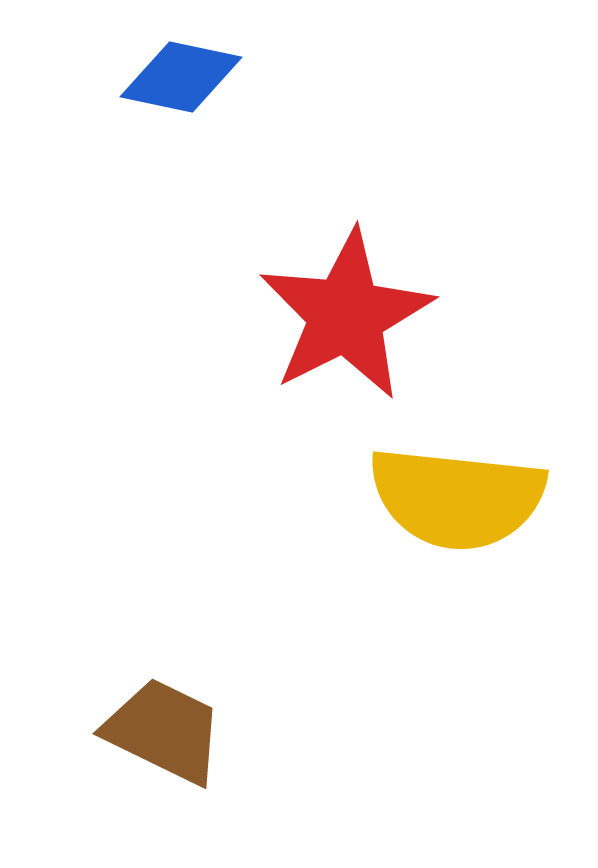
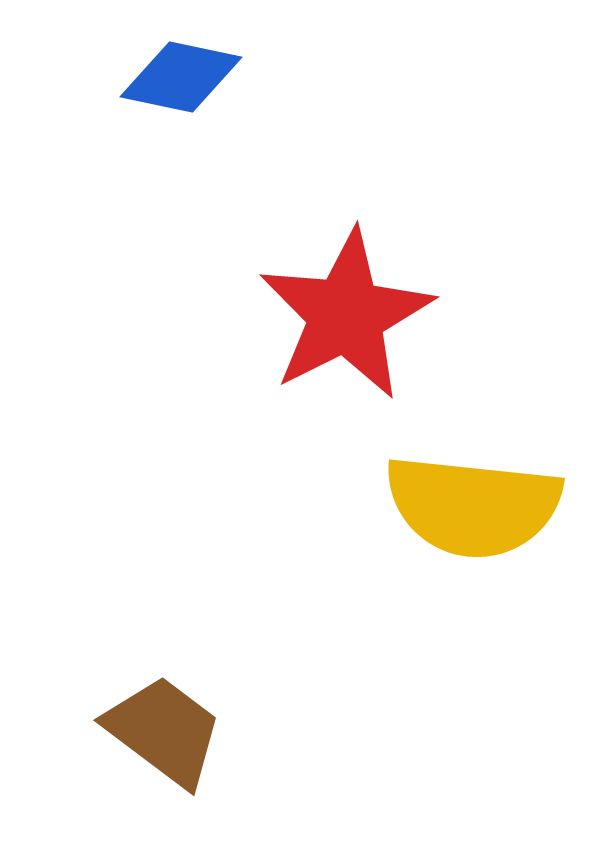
yellow semicircle: moved 16 px right, 8 px down
brown trapezoid: rotated 11 degrees clockwise
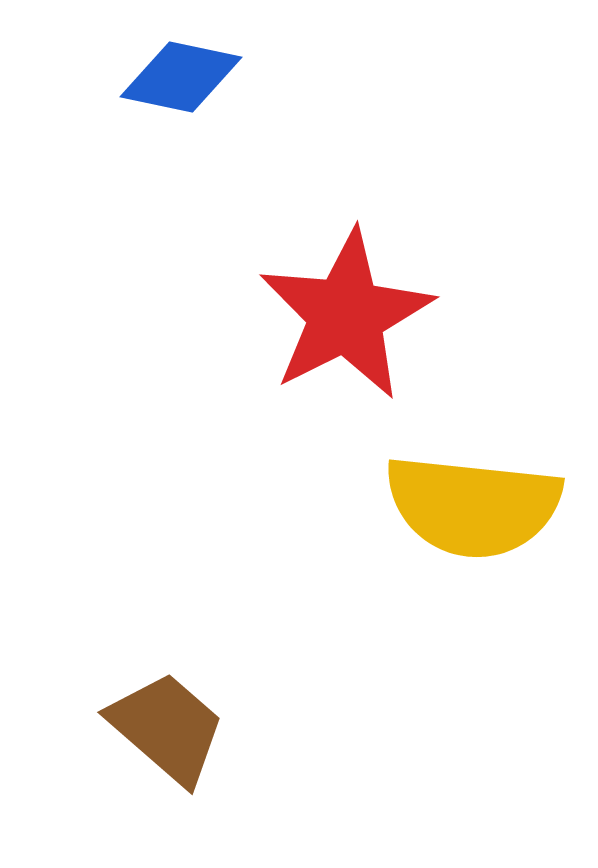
brown trapezoid: moved 3 px right, 3 px up; rotated 4 degrees clockwise
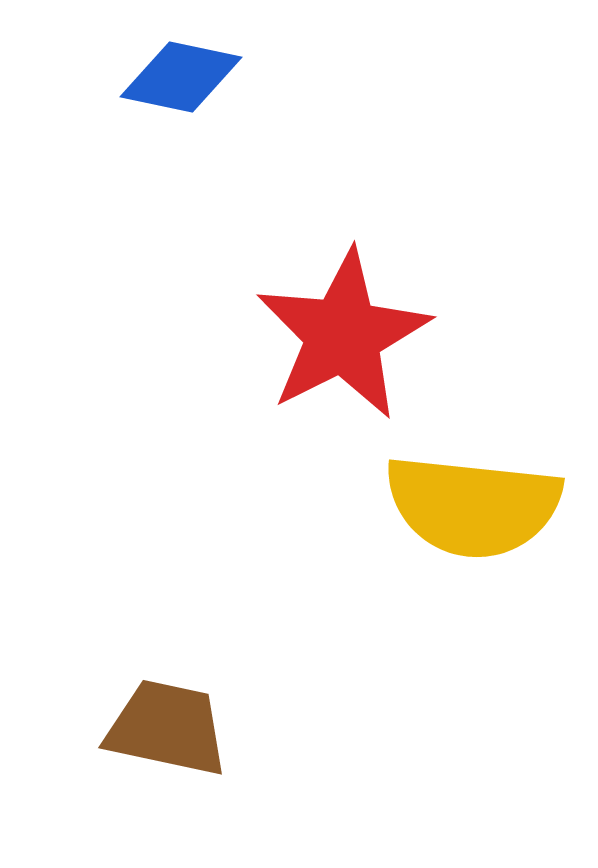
red star: moved 3 px left, 20 px down
brown trapezoid: rotated 29 degrees counterclockwise
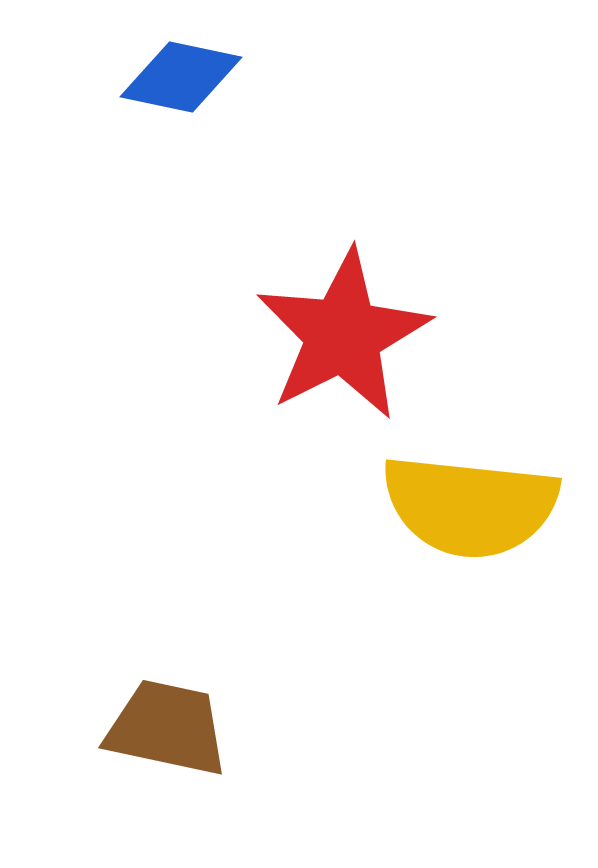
yellow semicircle: moved 3 px left
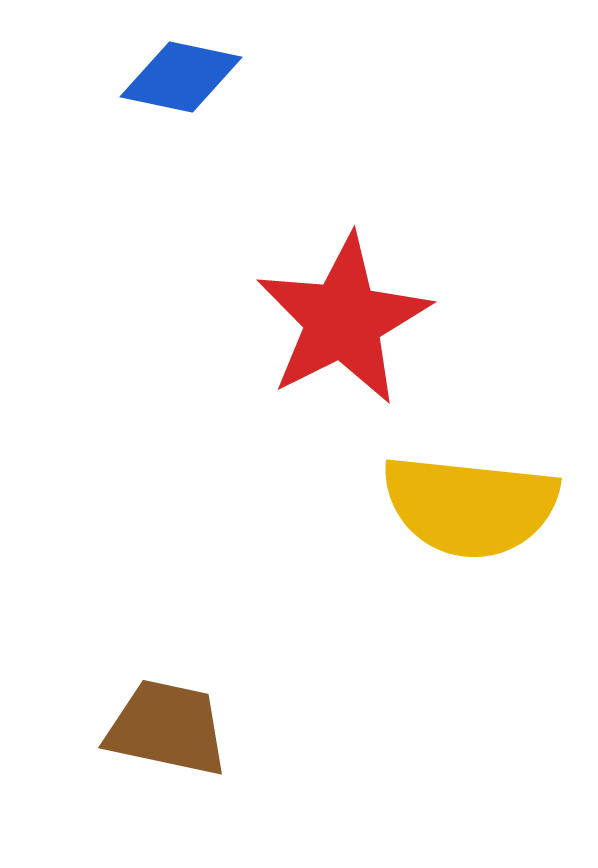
red star: moved 15 px up
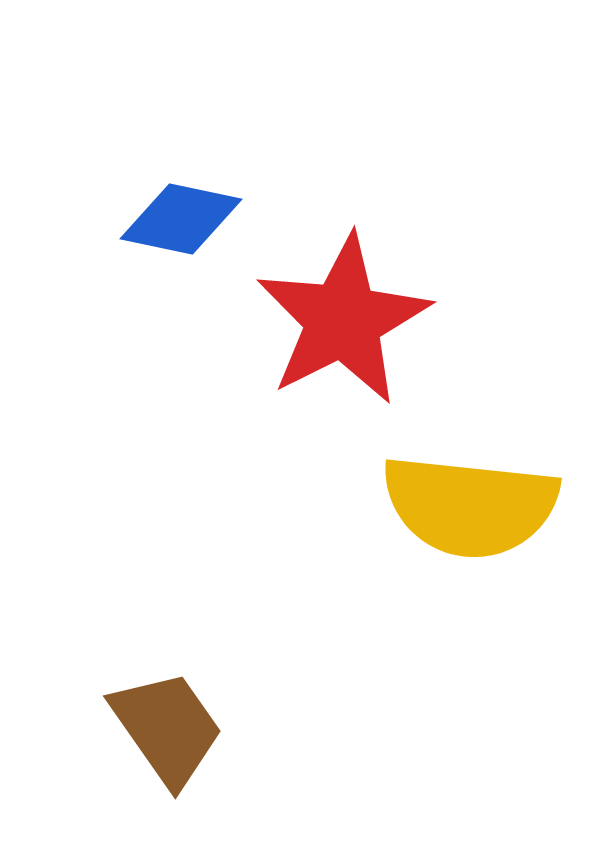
blue diamond: moved 142 px down
brown trapezoid: rotated 43 degrees clockwise
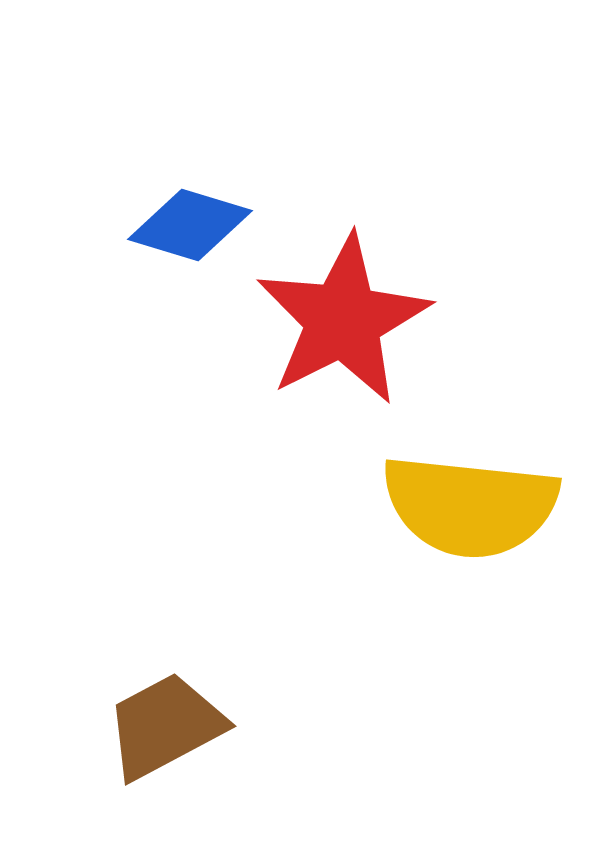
blue diamond: moved 9 px right, 6 px down; rotated 5 degrees clockwise
brown trapezoid: moved 2 px left, 2 px up; rotated 83 degrees counterclockwise
